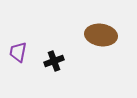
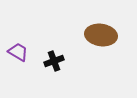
purple trapezoid: rotated 110 degrees clockwise
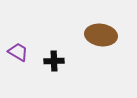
black cross: rotated 18 degrees clockwise
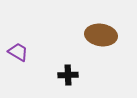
black cross: moved 14 px right, 14 px down
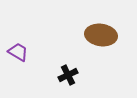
black cross: rotated 24 degrees counterclockwise
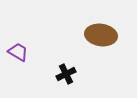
black cross: moved 2 px left, 1 px up
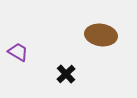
black cross: rotated 18 degrees counterclockwise
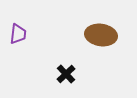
purple trapezoid: moved 18 px up; rotated 65 degrees clockwise
